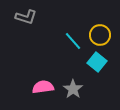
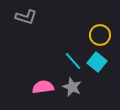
cyan line: moved 20 px down
gray star: moved 1 px left, 2 px up; rotated 12 degrees counterclockwise
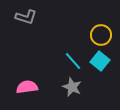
yellow circle: moved 1 px right
cyan square: moved 3 px right, 1 px up
pink semicircle: moved 16 px left
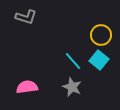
cyan square: moved 1 px left, 1 px up
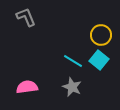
gray L-shape: rotated 130 degrees counterclockwise
cyan line: rotated 18 degrees counterclockwise
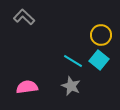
gray L-shape: moved 2 px left; rotated 25 degrees counterclockwise
gray star: moved 1 px left, 1 px up
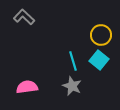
cyan line: rotated 42 degrees clockwise
gray star: moved 1 px right
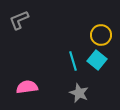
gray L-shape: moved 5 px left, 3 px down; rotated 65 degrees counterclockwise
cyan square: moved 2 px left
gray star: moved 7 px right, 7 px down
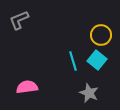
gray star: moved 10 px right
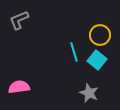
yellow circle: moved 1 px left
cyan line: moved 1 px right, 9 px up
pink semicircle: moved 8 px left
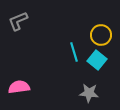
gray L-shape: moved 1 px left, 1 px down
yellow circle: moved 1 px right
gray star: rotated 18 degrees counterclockwise
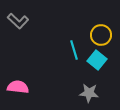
gray L-shape: rotated 115 degrees counterclockwise
cyan line: moved 2 px up
pink semicircle: moved 1 px left; rotated 15 degrees clockwise
